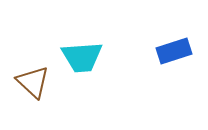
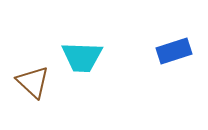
cyan trapezoid: rotated 6 degrees clockwise
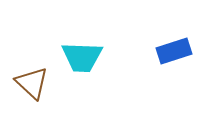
brown triangle: moved 1 px left, 1 px down
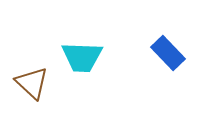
blue rectangle: moved 6 px left, 2 px down; rotated 64 degrees clockwise
